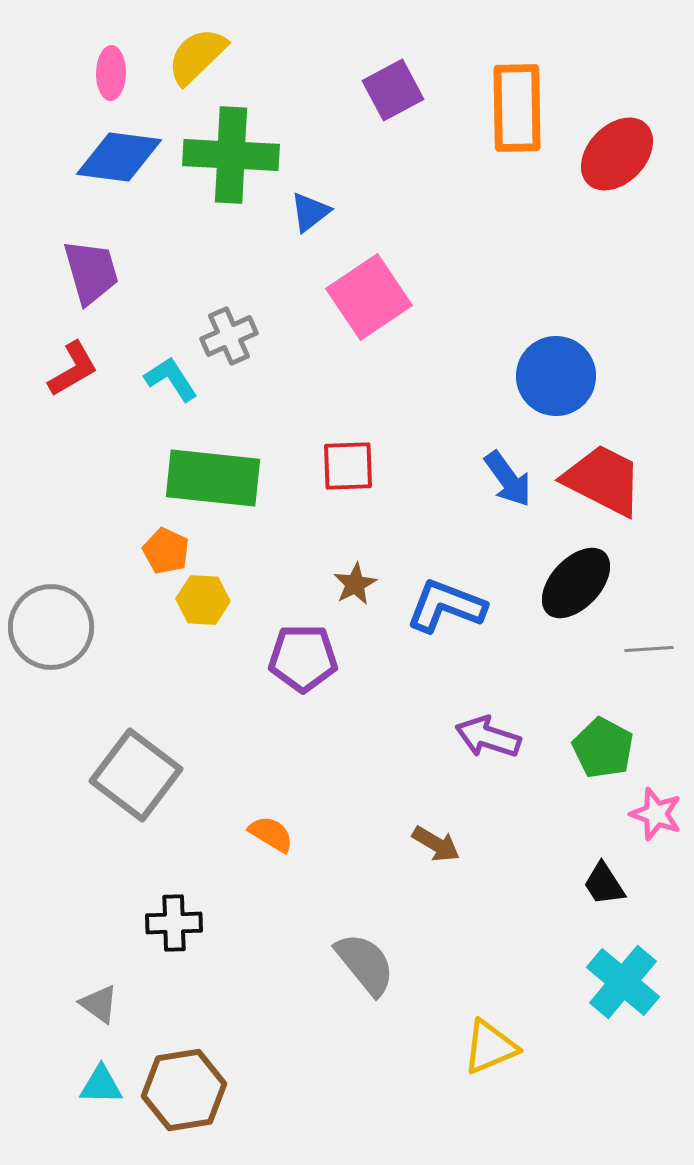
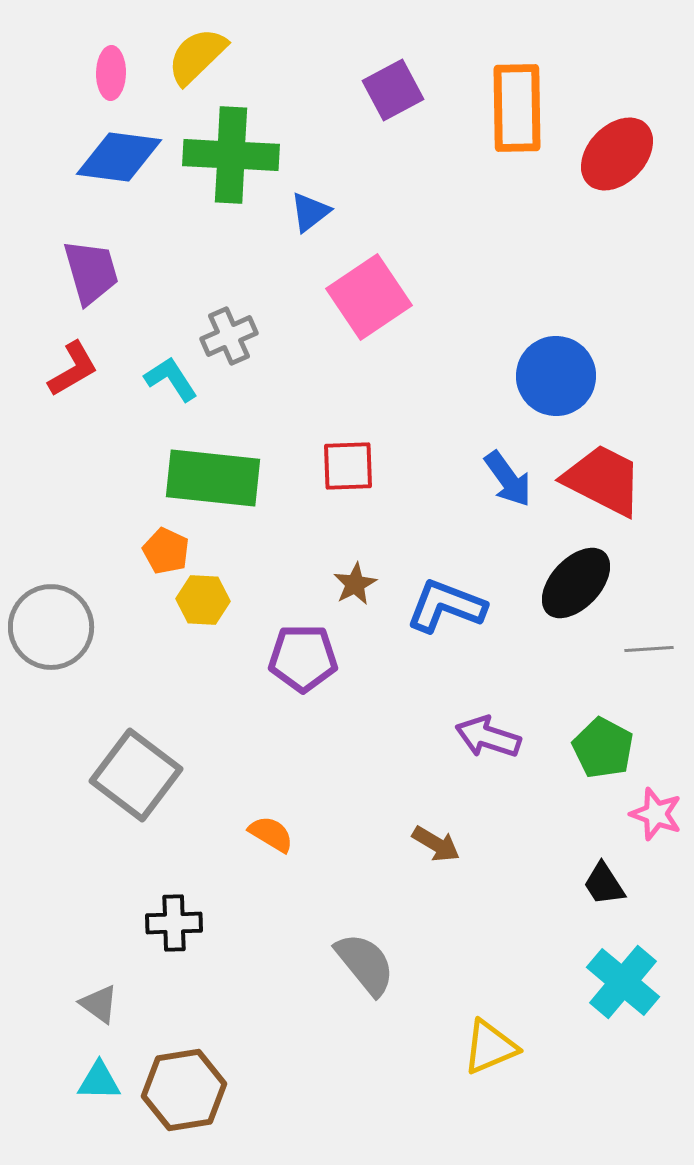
cyan triangle: moved 2 px left, 4 px up
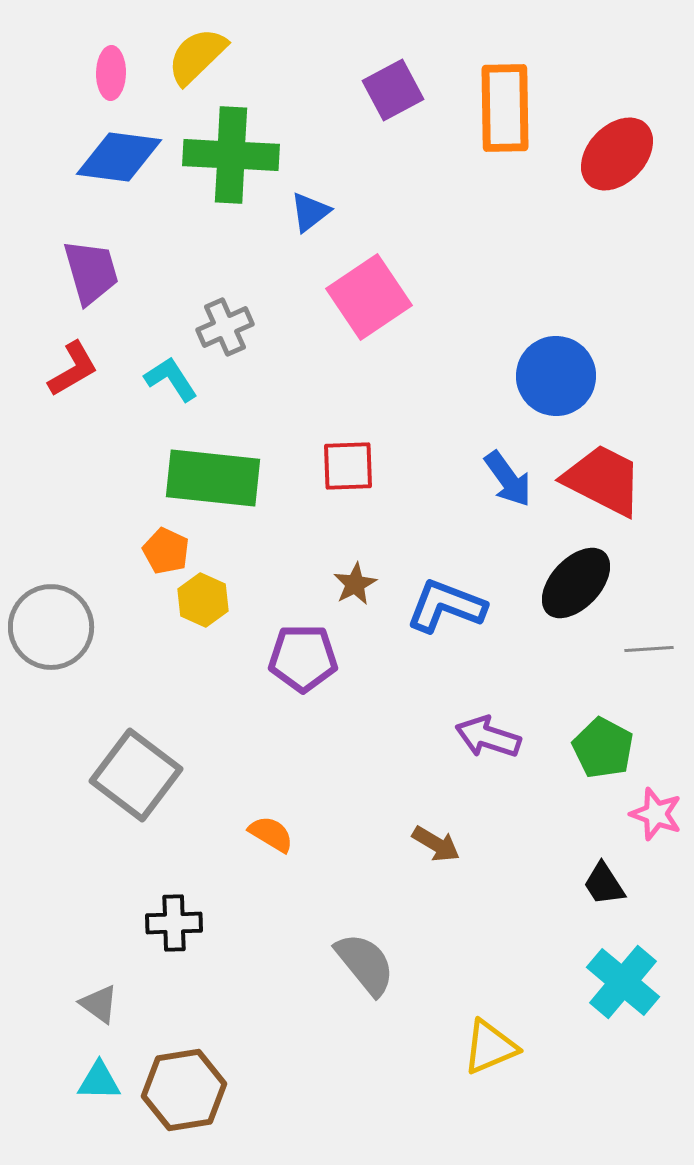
orange rectangle: moved 12 px left
gray cross: moved 4 px left, 9 px up
yellow hexagon: rotated 21 degrees clockwise
